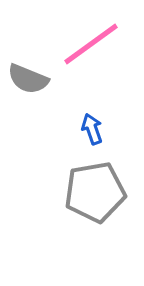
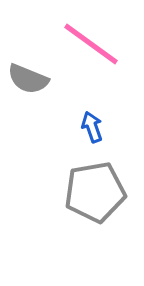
pink line: rotated 72 degrees clockwise
blue arrow: moved 2 px up
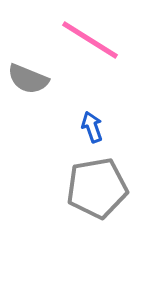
pink line: moved 1 px left, 4 px up; rotated 4 degrees counterclockwise
gray pentagon: moved 2 px right, 4 px up
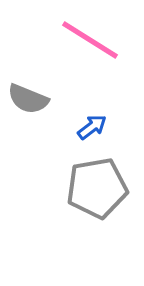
gray semicircle: moved 20 px down
blue arrow: rotated 72 degrees clockwise
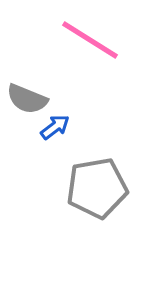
gray semicircle: moved 1 px left
blue arrow: moved 37 px left
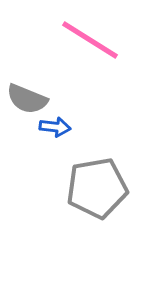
blue arrow: rotated 44 degrees clockwise
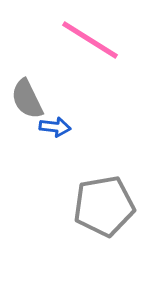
gray semicircle: rotated 42 degrees clockwise
gray pentagon: moved 7 px right, 18 px down
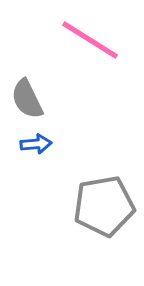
blue arrow: moved 19 px left, 17 px down; rotated 12 degrees counterclockwise
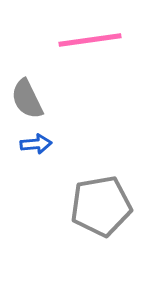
pink line: rotated 40 degrees counterclockwise
gray pentagon: moved 3 px left
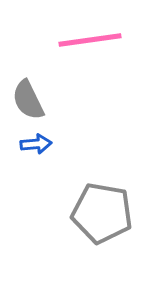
gray semicircle: moved 1 px right, 1 px down
gray pentagon: moved 1 px right, 7 px down; rotated 20 degrees clockwise
